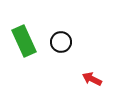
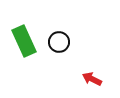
black circle: moved 2 px left
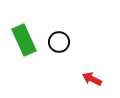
green rectangle: moved 1 px up
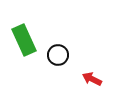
black circle: moved 1 px left, 13 px down
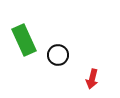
red arrow: rotated 102 degrees counterclockwise
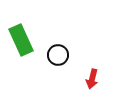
green rectangle: moved 3 px left
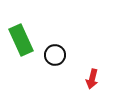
black circle: moved 3 px left
